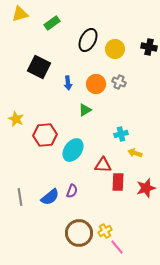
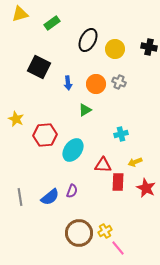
yellow arrow: moved 9 px down; rotated 40 degrees counterclockwise
red star: rotated 30 degrees counterclockwise
pink line: moved 1 px right, 1 px down
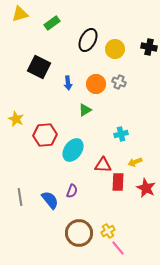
blue semicircle: moved 3 px down; rotated 90 degrees counterclockwise
yellow cross: moved 3 px right
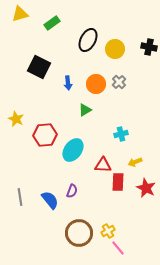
gray cross: rotated 24 degrees clockwise
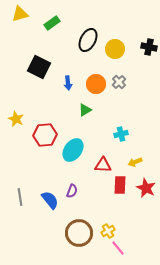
red rectangle: moved 2 px right, 3 px down
